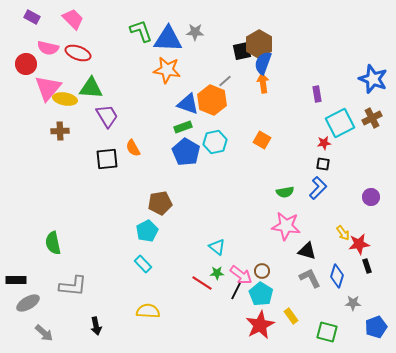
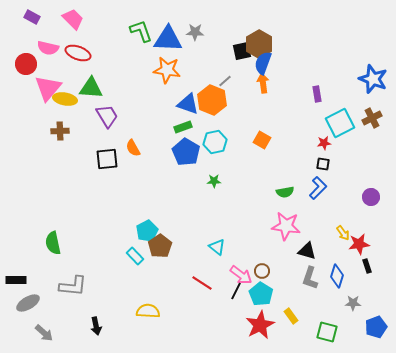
brown pentagon at (160, 203): moved 43 px down; rotated 25 degrees counterclockwise
cyan rectangle at (143, 264): moved 8 px left, 8 px up
green star at (217, 273): moved 3 px left, 92 px up
gray L-shape at (310, 278): rotated 135 degrees counterclockwise
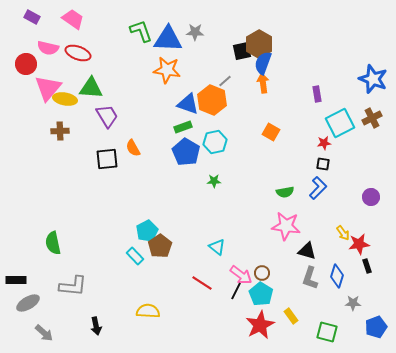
pink trapezoid at (73, 19): rotated 10 degrees counterclockwise
orange square at (262, 140): moved 9 px right, 8 px up
brown circle at (262, 271): moved 2 px down
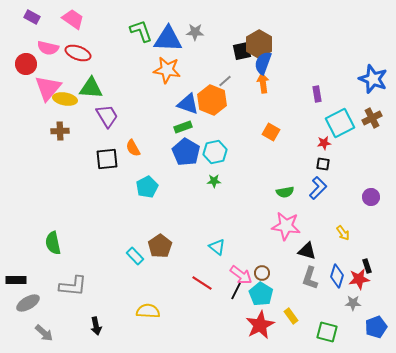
cyan hexagon at (215, 142): moved 10 px down
cyan pentagon at (147, 231): moved 44 px up
red star at (359, 244): moved 35 px down
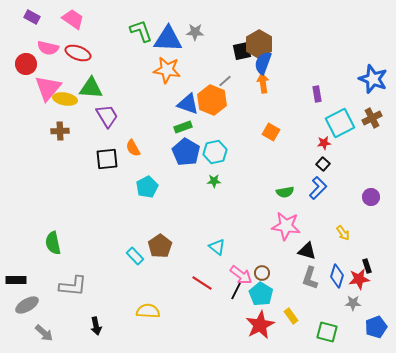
black square at (323, 164): rotated 32 degrees clockwise
gray ellipse at (28, 303): moved 1 px left, 2 px down
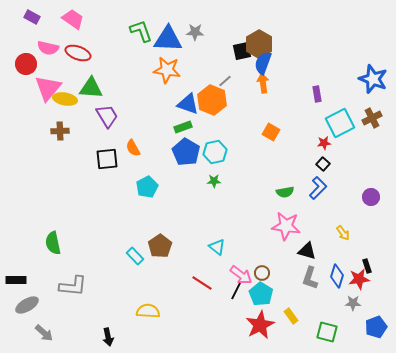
black arrow at (96, 326): moved 12 px right, 11 px down
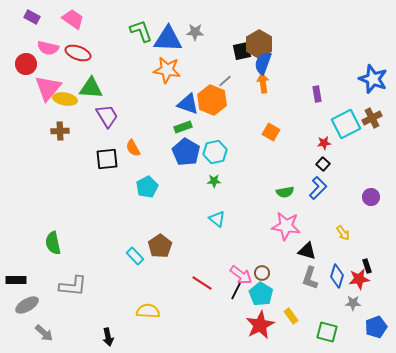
cyan square at (340, 123): moved 6 px right, 1 px down
cyan triangle at (217, 247): moved 28 px up
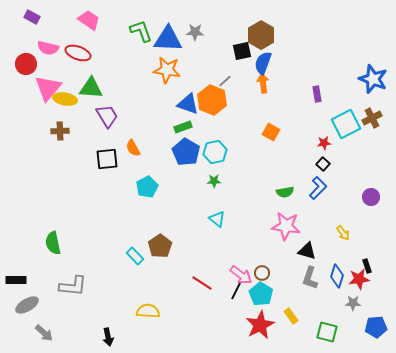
pink trapezoid at (73, 19): moved 16 px right, 1 px down
brown hexagon at (259, 44): moved 2 px right, 9 px up
blue pentagon at (376, 327): rotated 15 degrees clockwise
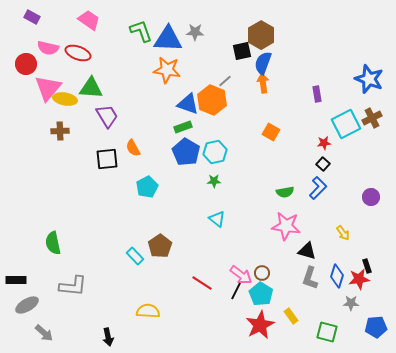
blue star at (373, 79): moved 4 px left
gray star at (353, 303): moved 2 px left
